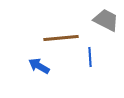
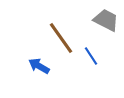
brown line: rotated 60 degrees clockwise
blue line: moved 1 px right, 1 px up; rotated 30 degrees counterclockwise
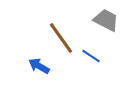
blue line: rotated 24 degrees counterclockwise
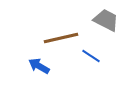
brown line: rotated 68 degrees counterclockwise
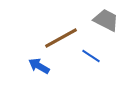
brown line: rotated 16 degrees counterclockwise
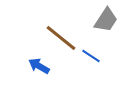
gray trapezoid: rotated 96 degrees clockwise
brown line: rotated 68 degrees clockwise
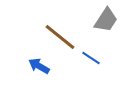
brown line: moved 1 px left, 1 px up
blue line: moved 2 px down
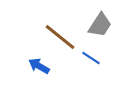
gray trapezoid: moved 6 px left, 5 px down
